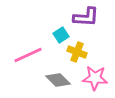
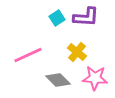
cyan square: moved 4 px left, 17 px up
yellow cross: rotated 18 degrees clockwise
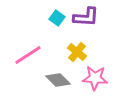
cyan square: rotated 21 degrees counterclockwise
pink line: rotated 8 degrees counterclockwise
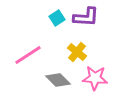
cyan square: rotated 21 degrees clockwise
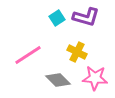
purple L-shape: rotated 12 degrees clockwise
yellow cross: rotated 12 degrees counterclockwise
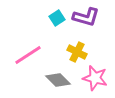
pink star: rotated 10 degrees clockwise
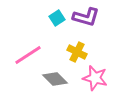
gray diamond: moved 3 px left, 1 px up
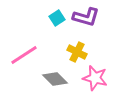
pink line: moved 4 px left
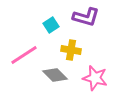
cyan square: moved 6 px left, 7 px down
yellow cross: moved 6 px left, 2 px up; rotated 18 degrees counterclockwise
gray diamond: moved 4 px up
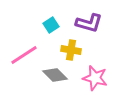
purple L-shape: moved 3 px right, 6 px down
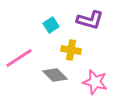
purple L-shape: moved 1 px right, 3 px up
pink line: moved 5 px left, 3 px down
pink star: moved 4 px down
